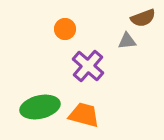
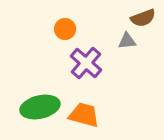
purple cross: moved 2 px left, 3 px up
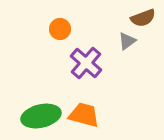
orange circle: moved 5 px left
gray triangle: rotated 30 degrees counterclockwise
green ellipse: moved 1 px right, 9 px down
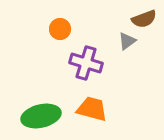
brown semicircle: moved 1 px right, 1 px down
purple cross: rotated 24 degrees counterclockwise
orange trapezoid: moved 8 px right, 6 px up
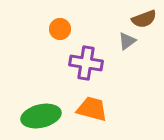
purple cross: rotated 8 degrees counterclockwise
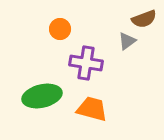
green ellipse: moved 1 px right, 20 px up
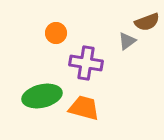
brown semicircle: moved 3 px right, 3 px down
orange circle: moved 4 px left, 4 px down
orange trapezoid: moved 8 px left, 1 px up
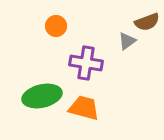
orange circle: moved 7 px up
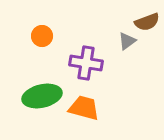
orange circle: moved 14 px left, 10 px down
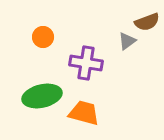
orange circle: moved 1 px right, 1 px down
orange trapezoid: moved 5 px down
